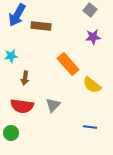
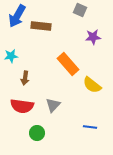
gray square: moved 10 px left; rotated 16 degrees counterclockwise
blue arrow: moved 1 px down
green circle: moved 26 px right
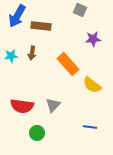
purple star: moved 2 px down
brown arrow: moved 7 px right, 25 px up
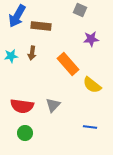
purple star: moved 2 px left
green circle: moved 12 px left
